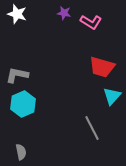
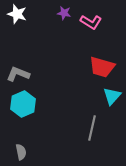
gray L-shape: moved 1 px right, 1 px up; rotated 10 degrees clockwise
gray line: rotated 40 degrees clockwise
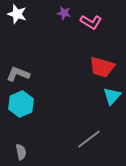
cyan hexagon: moved 2 px left
gray line: moved 3 px left, 11 px down; rotated 40 degrees clockwise
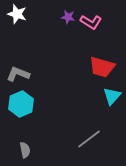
purple star: moved 4 px right, 4 px down
gray semicircle: moved 4 px right, 2 px up
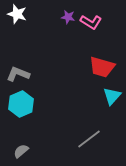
gray semicircle: moved 4 px left, 1 px down; rotated 119 degrees counterclockwise
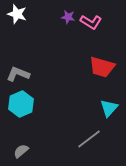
cyan triangle: moved 3 px left, 12 px down
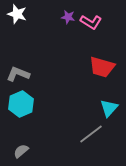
gray line: moved 2 px right, 5 px up
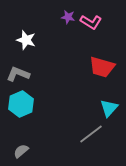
white star: moved 9 px right, 26 px down
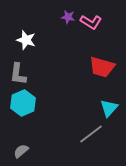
gray L-shape: rotated 105 degrees counterclockwise
cyan hexagon: moved 2 px right, 1 px up
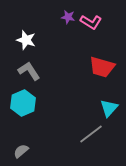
gray L-shape: moved 11 px right, 3 px up; rotated 140 degrees clockwise
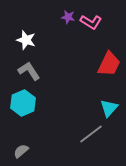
red trapezoid: moved 7 px right, 3 px up; rotated 80 degrees counterclockwise
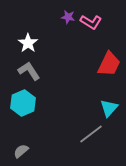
white star: moved 2 px right, 3 px down; rotated 18 degrees clockwise
